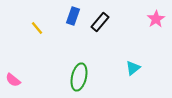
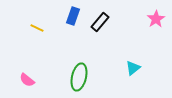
yellow line: rotated 24 degrees counterclockwise
pink semicircle: moved 14 px right
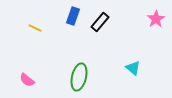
yellow line: moved 2 px left
cyan triangle: rotated 42 degrees counterclockwise
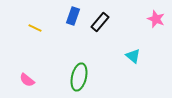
pink star: rotated 18 degrees counterclockwise
cyan triangle: moved 12 px up
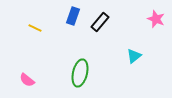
cyan triangle: moved 1 px right; rotated 42 degrees clockwise
green ellipse: moved 1 px right, 4 px up
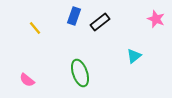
blue rectangle: moved 1 px right
black rectangle: rotated 12 degrees clockwise
yellow line: rotated 24 degrees clockwise
green ellipse: rotated 32 degrees counterclockwise
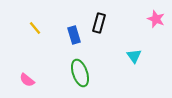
blue rectangle: moved 19 px down; rotated 36 degrees counterclockwise
black rectangle: moved 1 px left, 1 px down; rotated 36 degrees counterclockwise
cyan triangle: rotated 28 degrees counterclockwise
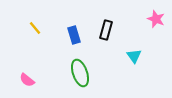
black rectangle: moved 7 px right, 7 px down
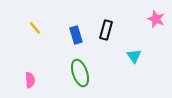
blue rectangle: moved 2 px right
pink semicircle: moved 3 px right; rotated 133 degrees counterclockwise
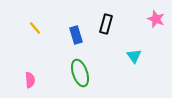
black rectangle: moved 6 px up
